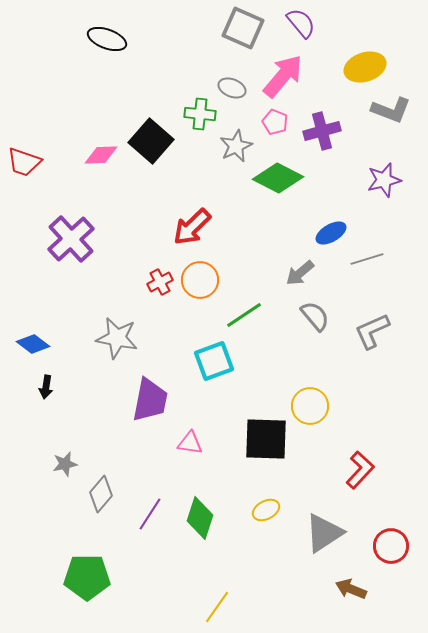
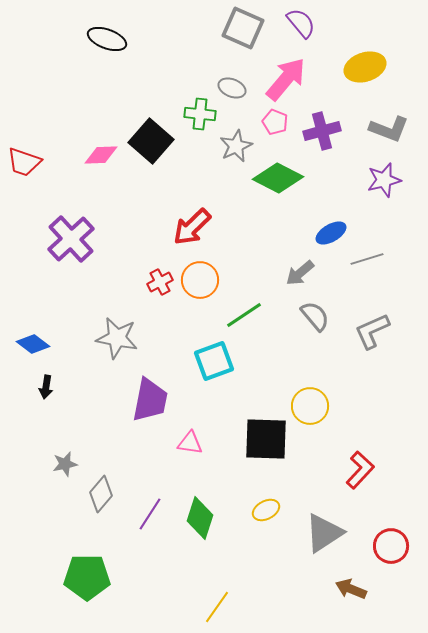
pink arrow at (283, 76): moved 3 px right, 3 px down
gray L-shape at (391, 110): moved 2 px left, 19 px down
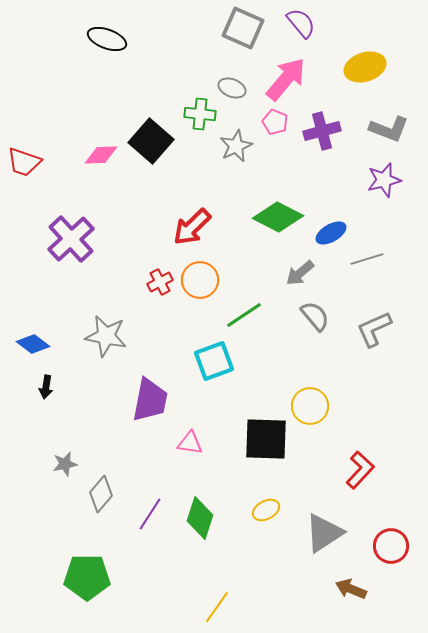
green diamond at (278, 178): moved 39 px down
gray L-shape at (372, 331): moved 2 px right, 2 px up
gray star at (117, 338): moved 11 px left, 2 px up
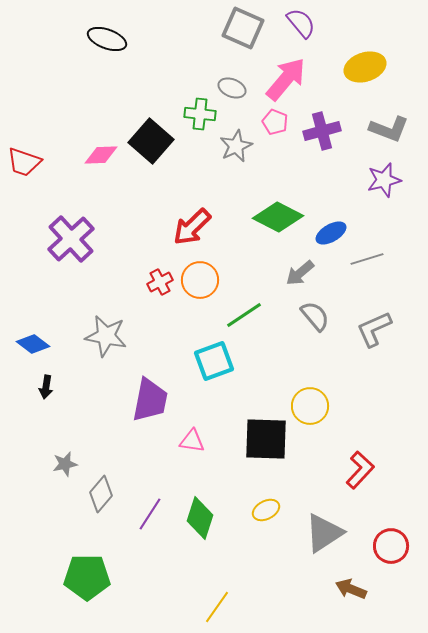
pink triangle at (190, 443): moved 2 px right, 2 px up
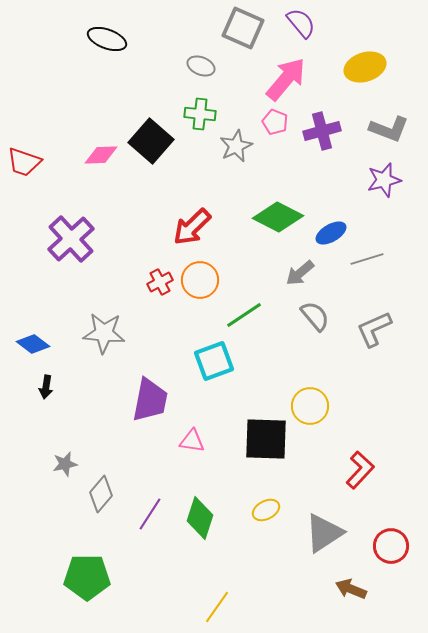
gray ellipse at (232, 88): moved 31 px left, 22 px up
gray star at (106, 336): moved 2 px left, 3 px up; rotated 6 degrees counterclockwise
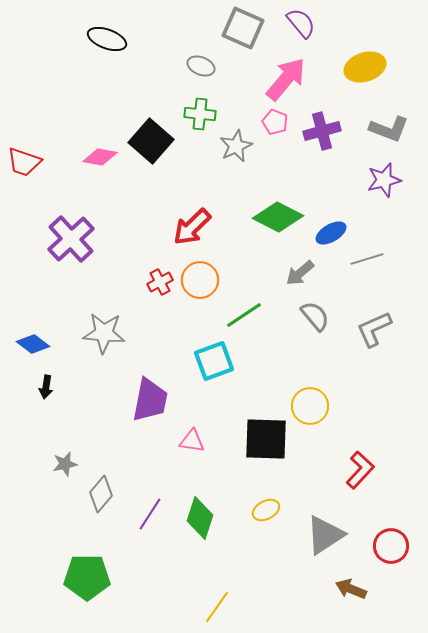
pink diamond at (101, 155): moved 1 px left, 2 px down; rotated 12 degrees clockwise
gray triangle at (324, 533): moved 1 px right, 2 px down
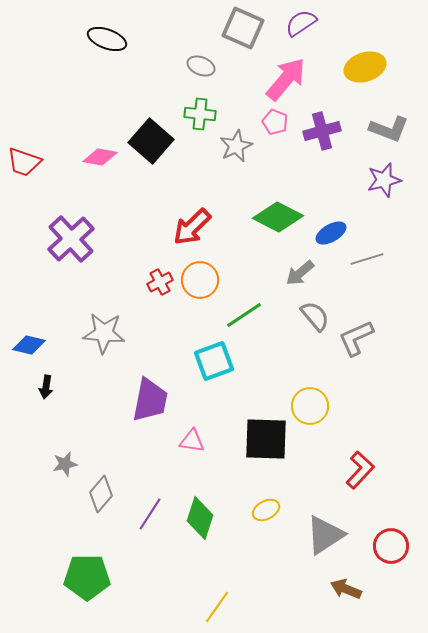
purple semicircle at (301, 23): rotated 84 degrees counterclockwise
gray L-shape at (374, 329): moved 18 px left, 9 px down
blue diamond at (33, 344): moved 4 px left, 1 px down; rotated 24 degrees counterclockwise
brown arrow at (351, 589): moved 5 px left
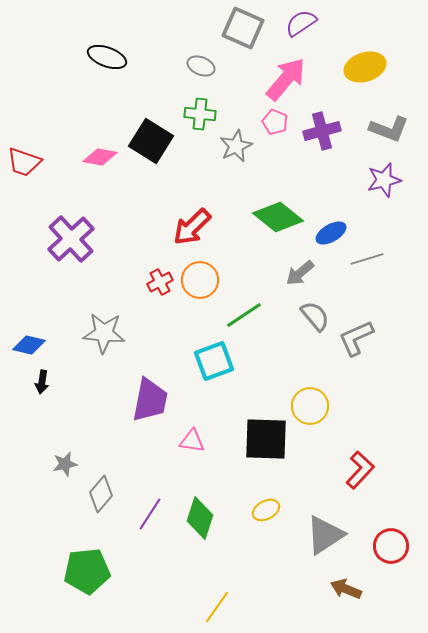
black ellipse at (107, 39): moved 18 px down
black square at (151, 141): rotated 9 degrees counterclockwise
green diamond at (278, 217): rotated 12 degrees clockwise
black arrow at (46, 387): moved 4 px left, 5 px up
green pentagon at (87, 577): moved 6 px up; rotated 6 degrees counterclockwise
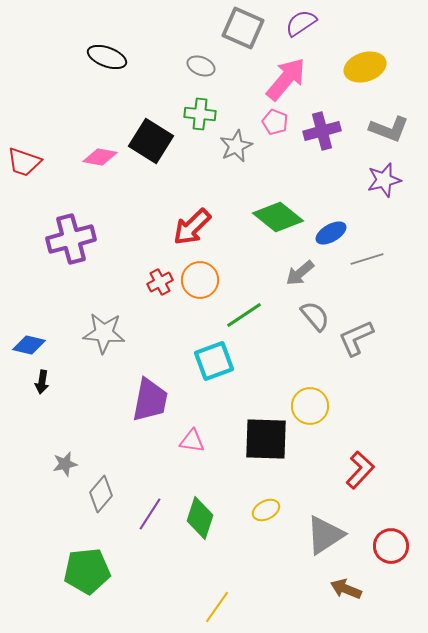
purple cross at (71, 239): rotated 27 degrees clockwise
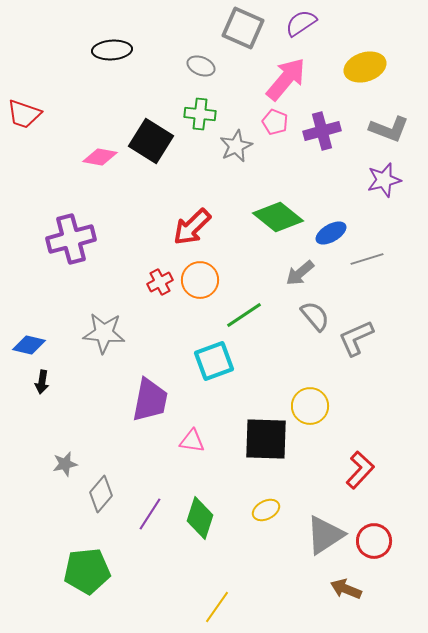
black ellipse at (107, 57): moved 5 px right, 7 px up; rotated 24 degrees counterclockwise
red trapezoid at (24, 162): moved 48 px up
red circle at (391, 546): moved 17 px left, 5 px up
